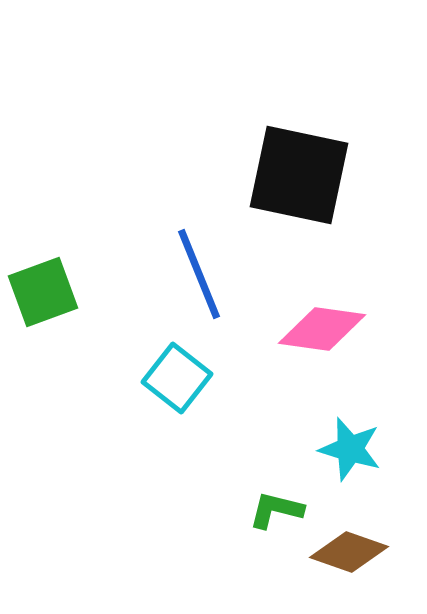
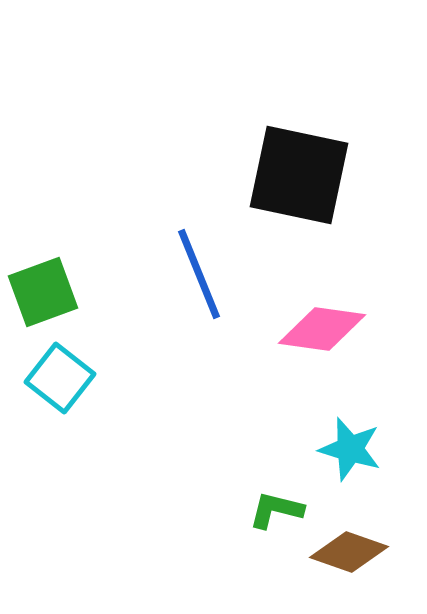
cyan square: moved 117 px left
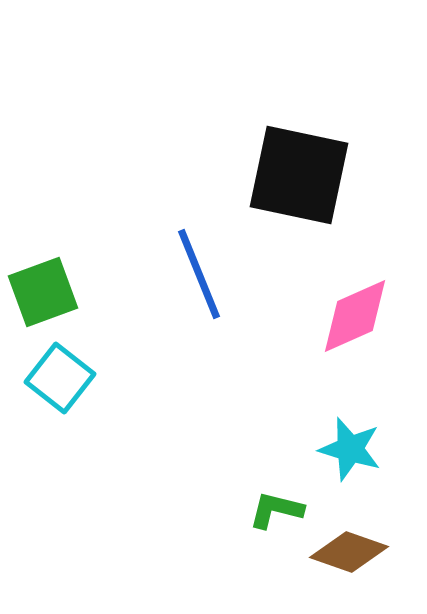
pink diamond: moved 33 px right, 13 px up; rotated 32 degrees counterclockwise
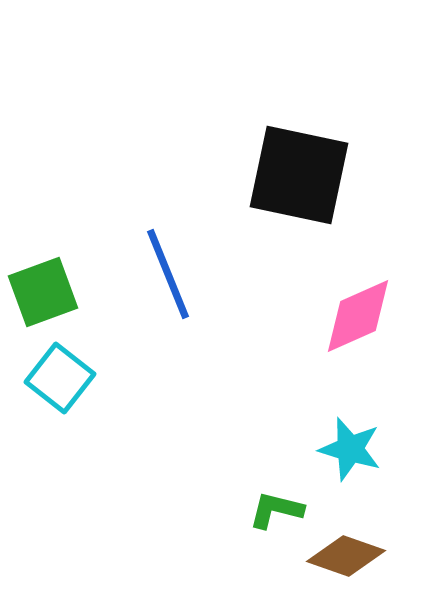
blue line: moved 31 px left
pink diamond: moved 3 px right
brown diamond: moved 3 px left, 4 px down
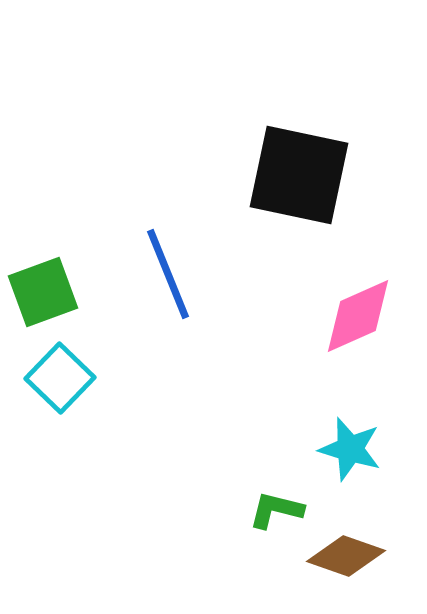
cyan square: rotated 6 degrees clockwise
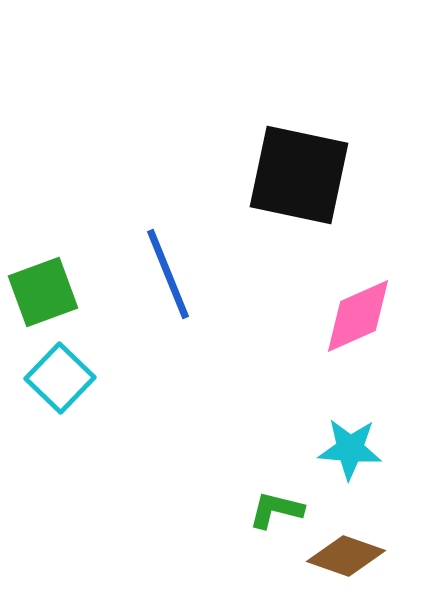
cyan star: rotated 12 degrees counterclockwise
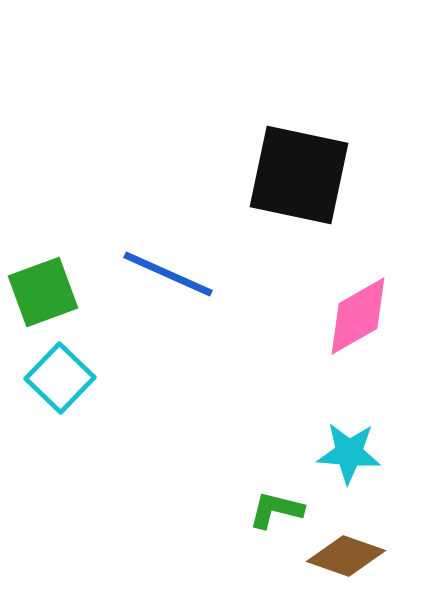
blue line: rotated 44 degrees counterclockwise
pink diamond: rotated 6 degrees counterclockwise
cyan star: moved 1 px left, 4 px down
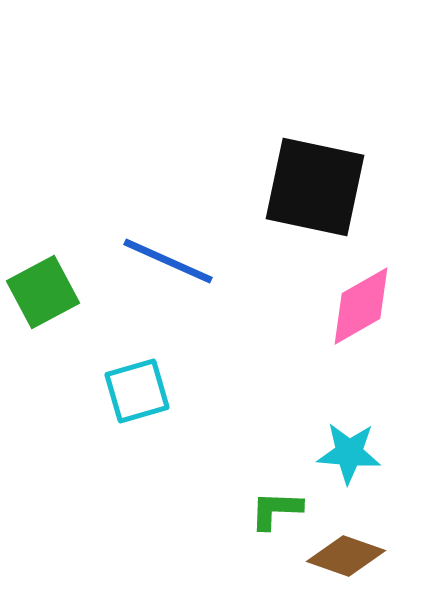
black square: moved 16 px right, 12 px down
blue line: moved 13 px up
green square: rotated 8 degrees counterclockwise
pink diamond: moved 3 px right, 10 px up
cyan square: moved 77 px right, 13 px down; rotated 30 degrees clockwise
green L-shape: rotated 12 degrees counterclockwise
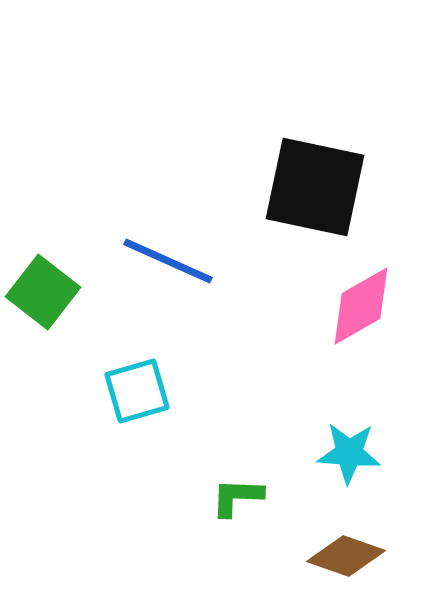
green square: rotated 24 degrees counterclockwise
green L-shape: moved 39 px left, 13 px up
